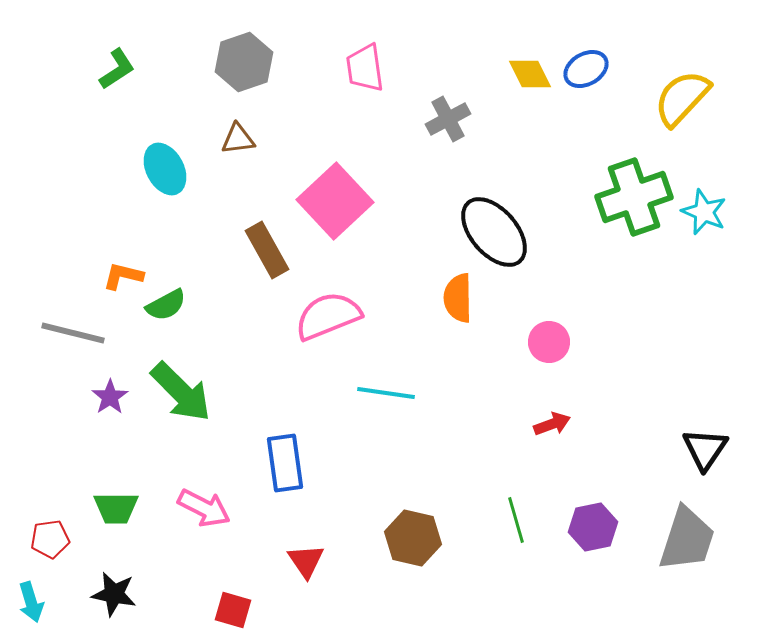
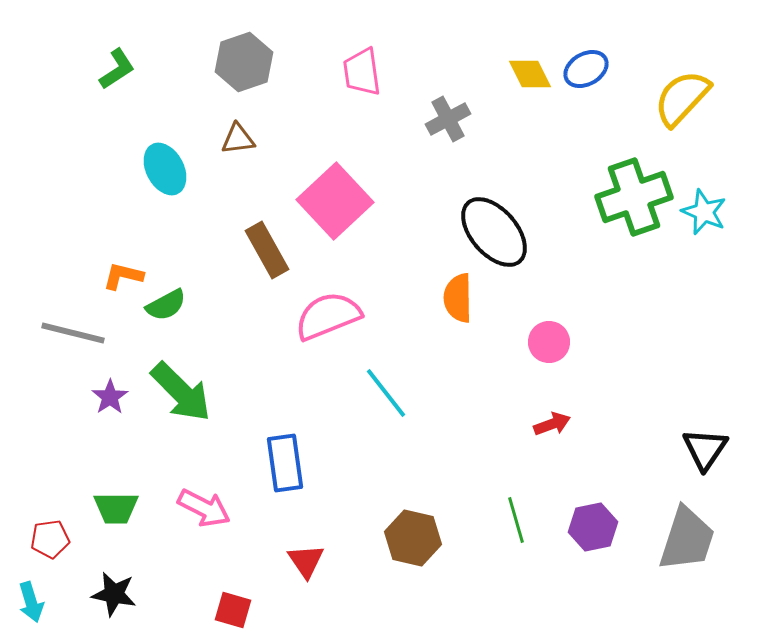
pink trapezoid: moved 3 px left, 4 px down
cyan line: rotated 44 degrees clockwise
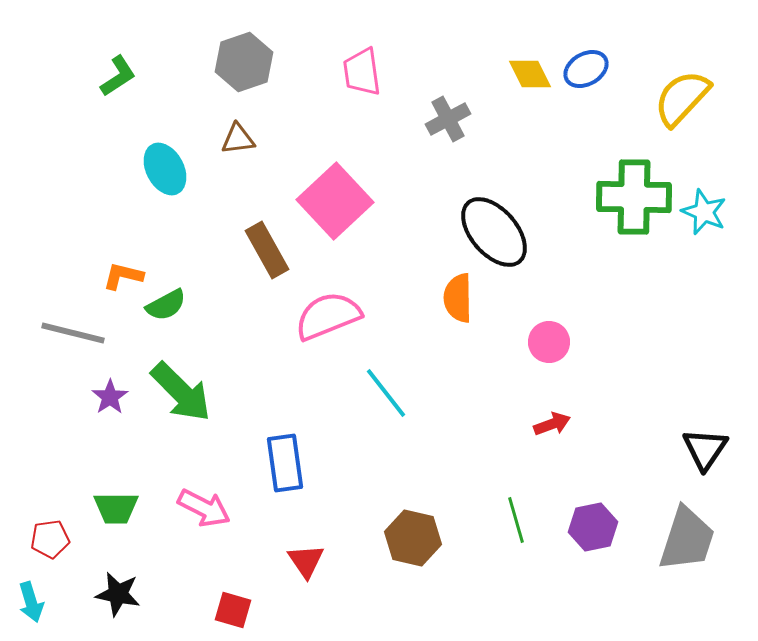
green L-shape: moved 1 px right, 7 px down
green cross: rotated 20 degrees clockwise
black star: moved 4 px right
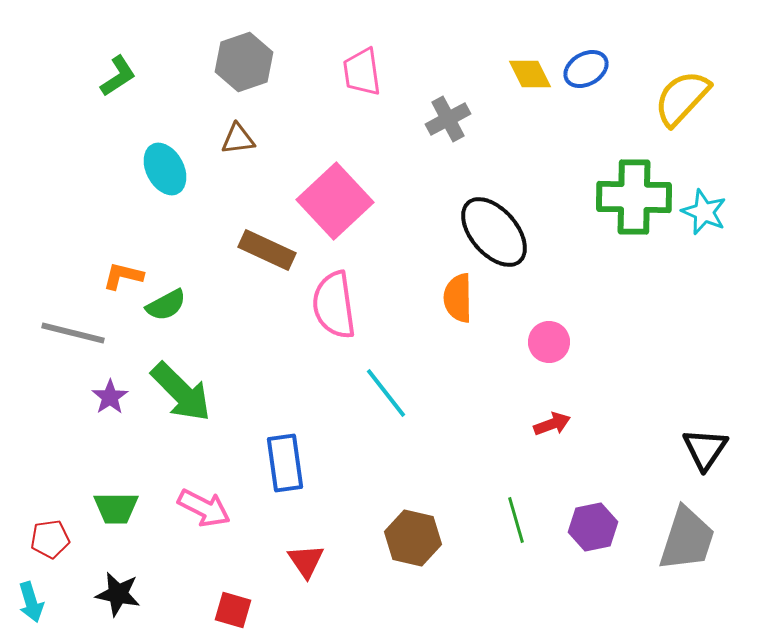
brown rectangle: rotated 36 degrees counterclockwise
pink semicircle: moved 6 px right, 11 px up; rotated 76 degrees counterclockwise
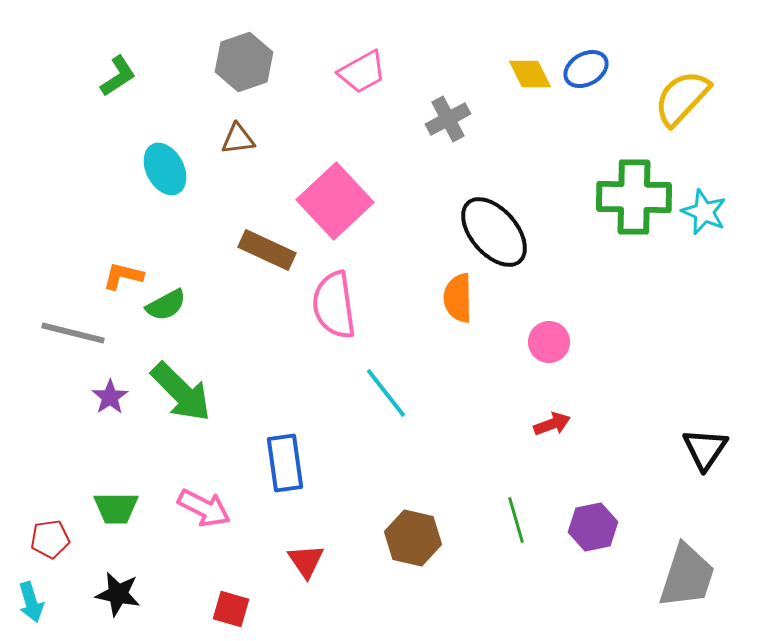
pink trapezoid: rotated 111 degrees counterclockwise
gray trapezoid: moved 37 px down
red square: moved 2 px left, 1 px up
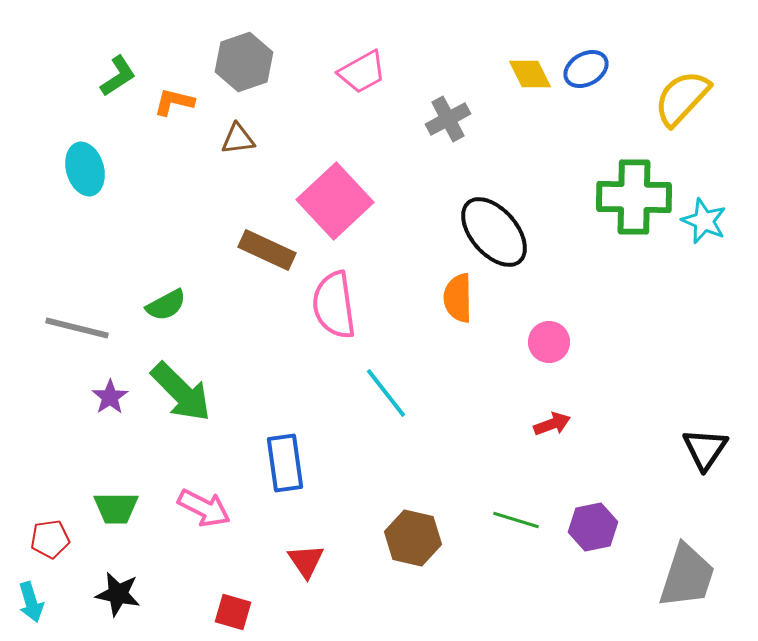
cyan ellipse: moved 80 px left; rotated 12 degrees clockwise
cyan star: moved 9 px down
orange L-shape: moved 51 px right, 174 px up
gray line: moved 4 px right, 5 px up
green line: rotated 57 degrees counterclockwise
red square: moved 2 px right, 3 px down
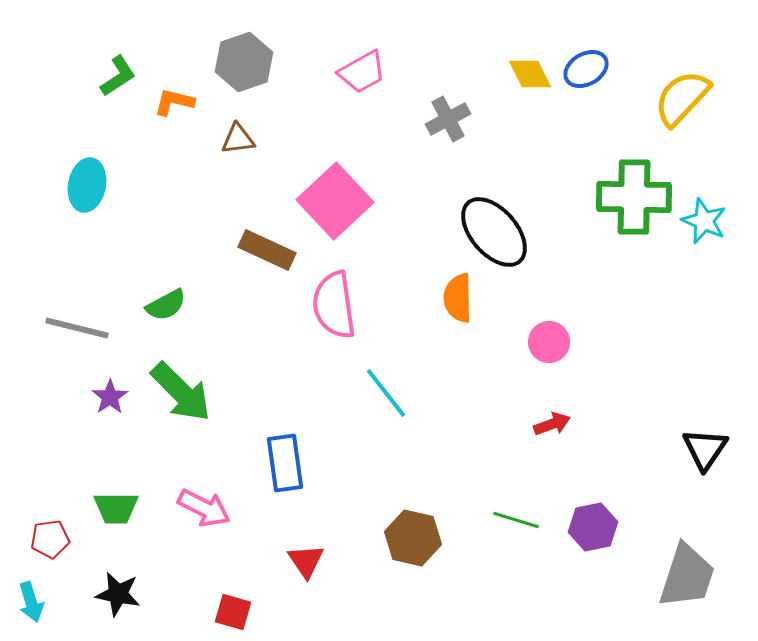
cyan ellipse: moved 2 px right, 16 px down; rotated 27 degrees clockwise
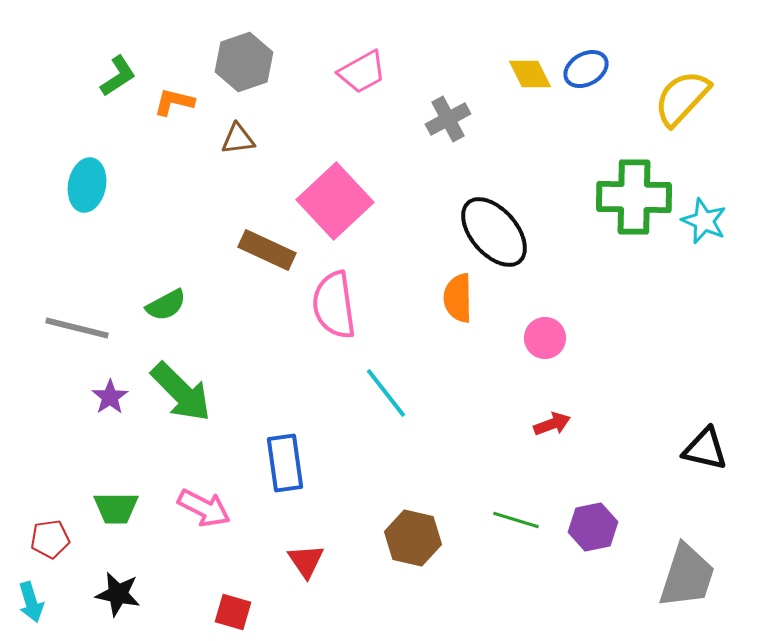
pink circle: moved 4 px left, 4 px up
black triangle: rotated 51 degrees counterclockwise
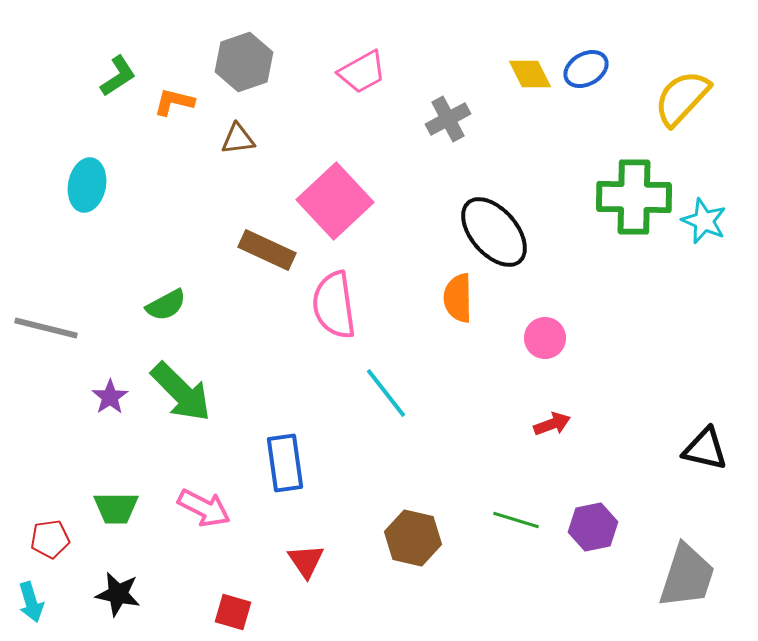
gray line: moved 31 px left
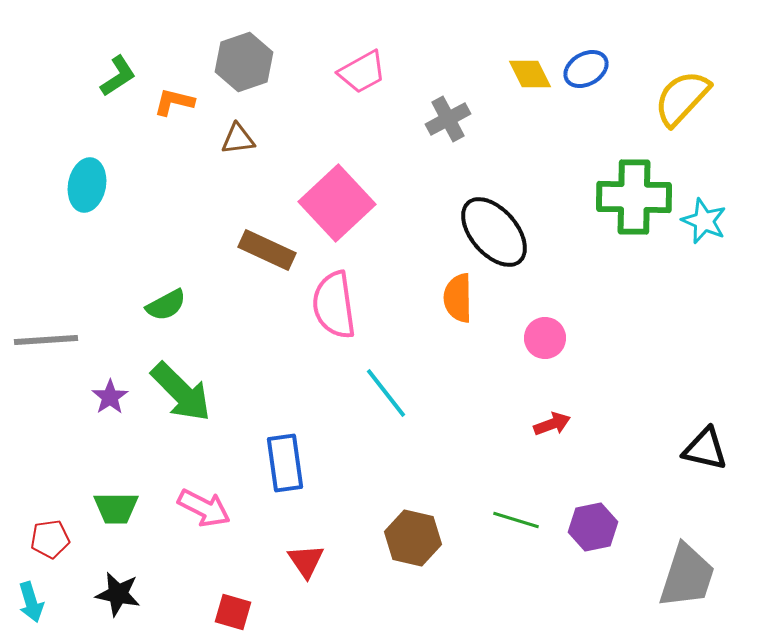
pink square: moved 2 px right, 2 px down
gray line: moved 12 px down; rotated 18 degrees counterclockwise
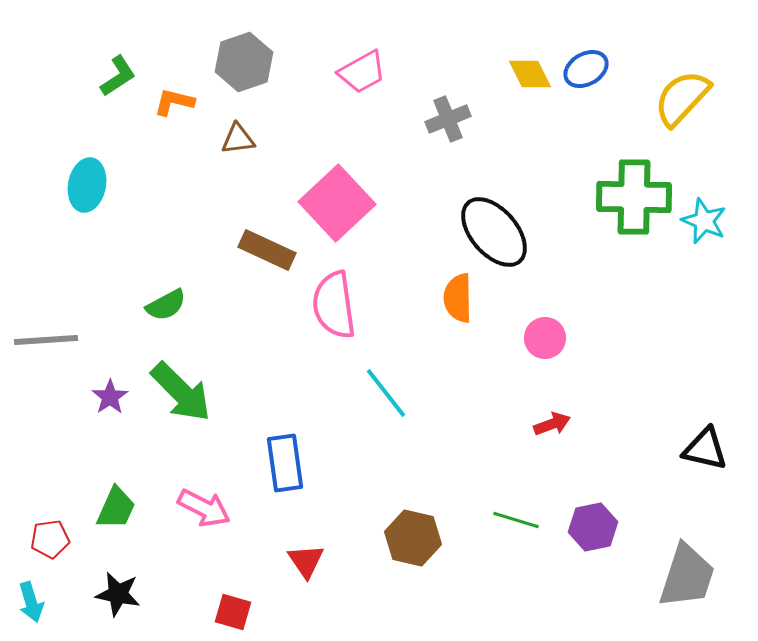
gray cross: rotated 6 degrees clockwise
green trapezoid: rotated 66 degrees counterclockwise
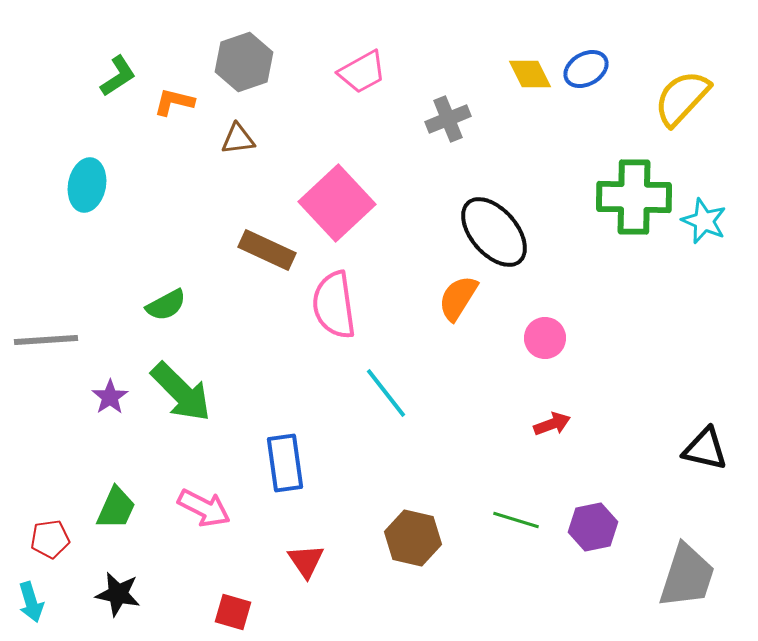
orange semicircle: rotated 33 degrees clockwise
